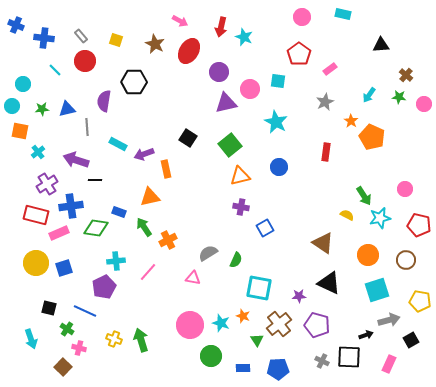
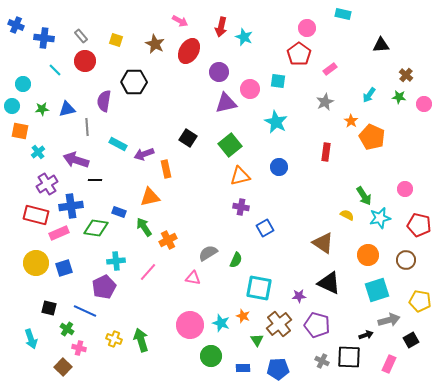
pink circle at (302, 17): moved 5 px right, 11 px down
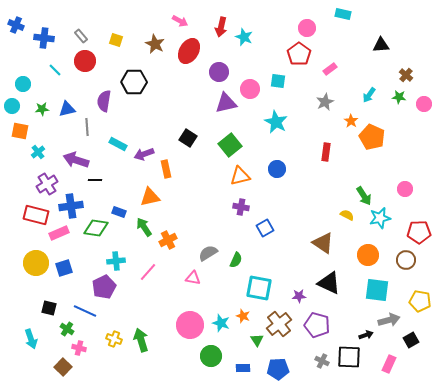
blue circle at (279, 167): moved 2 px left, 2 px down
red pentagon at (419, 225): moved 7 px down; rotated 15 degrees counterclockwise
cyan square at (377, 290): rotated 25 degrees clockwise
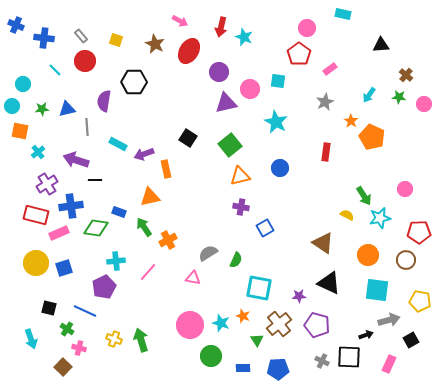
blue circle at (277, 169): moved 3 px right, 1 px up
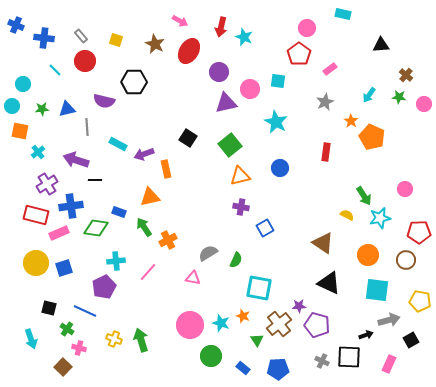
purple semicircle at (104, 101): rotated 85 degrees counterclockwise
purple star at (299, 296): moved 10 px down
blue rectangle at (243, 368): rotated 40 degrees clockwise
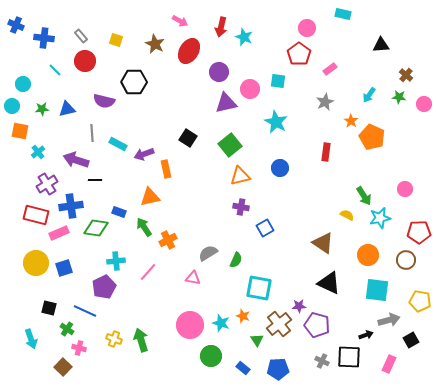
gray line at (87, 127): moved 5 px right, 6 px down
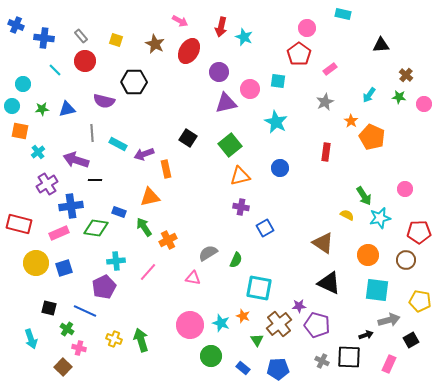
red rectangle at (36, 215): moved 17 px left, 9 px down
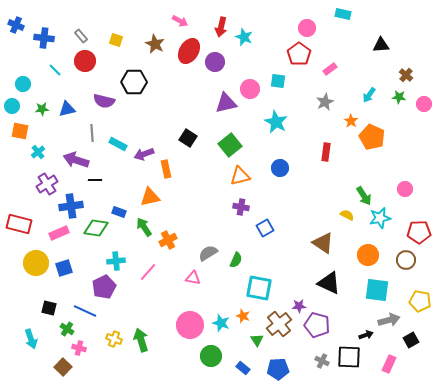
purple circle at (219, 72): moved 4 px left, 10 px up
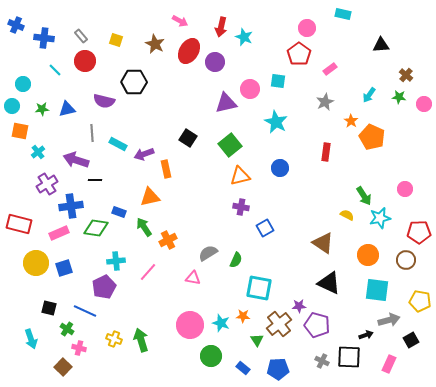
orange star at (243, 316): rotated 16 degrees counterclockwise
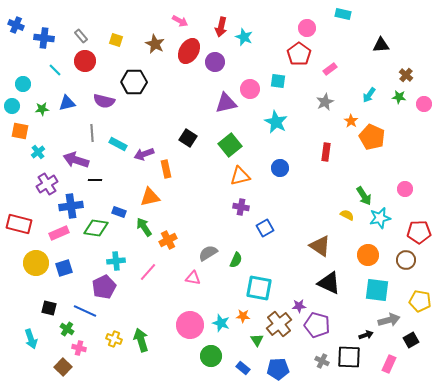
blue triangle at (67, 109): moved 6 px up
brown triangle at (323, 243): moved 3 px left, 3 px down
